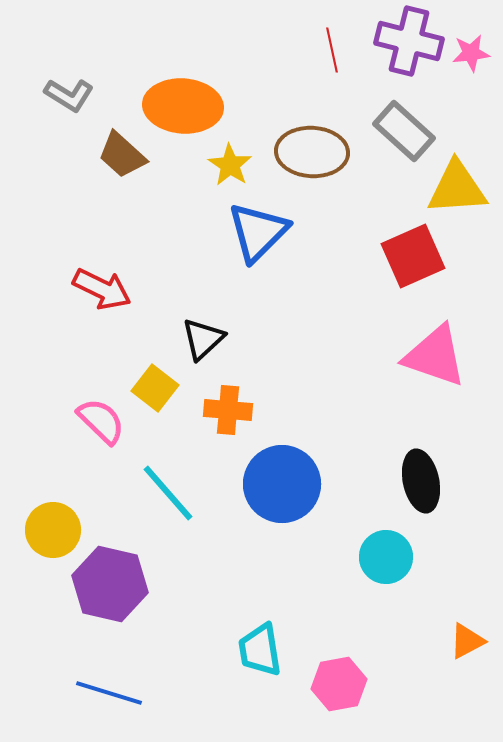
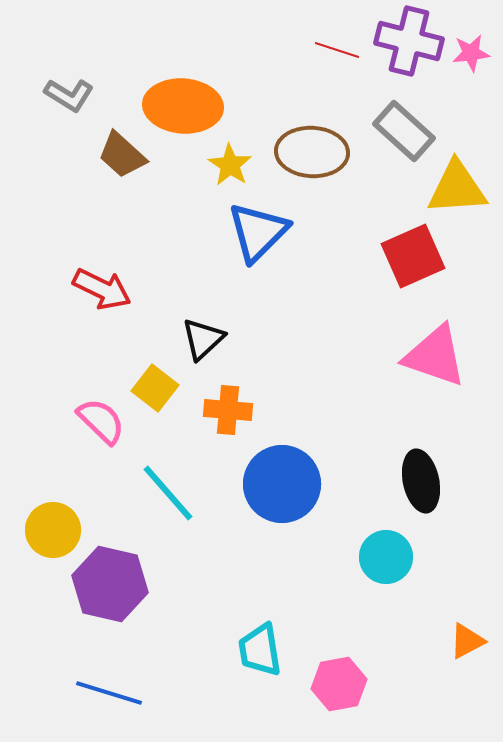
red line: moved 5 px right; rotated 60 degrees counterclockwise
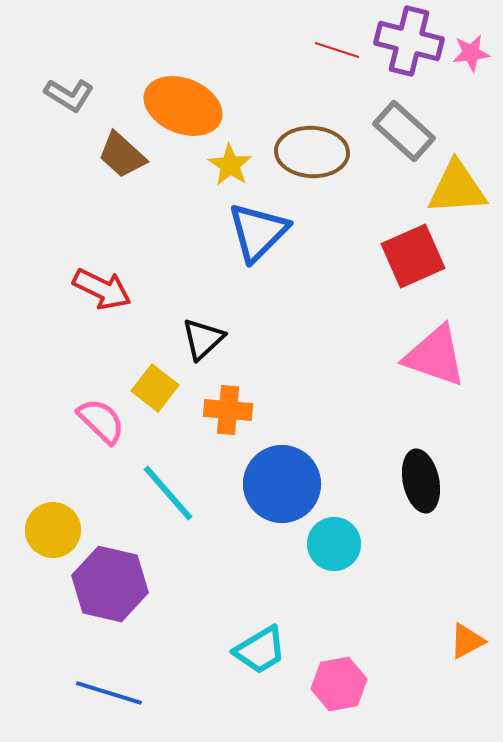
orange ellipse: rotated 18 degrees clockwise
cyan circle: moved 52 px left, 13 px up
cyan trapezoid: rotated 112 degrees counterclockwise
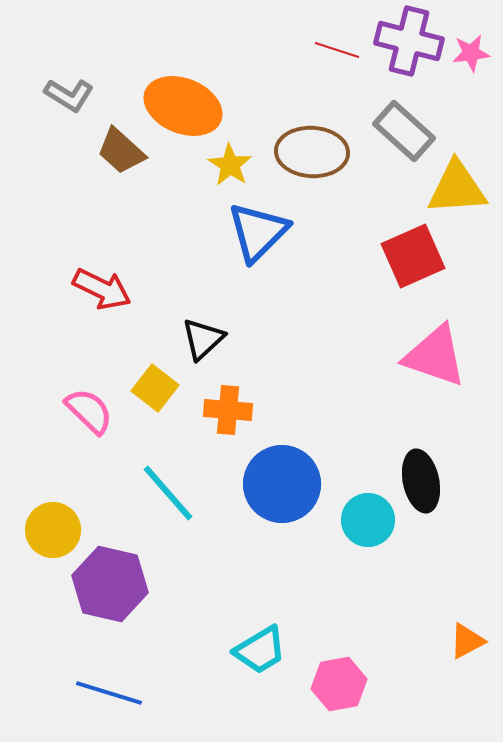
brown trapezoid: moved 1 px left, 4 px up
pink semicircle: moved 12 px left, 10 px up
cyan circle: moved 34 px right, 24 px up
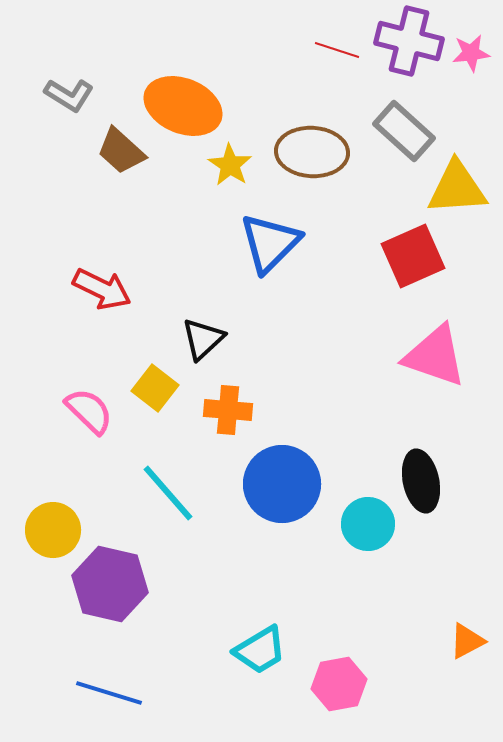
blue triangle: moved 12 px right, 11 px down
cyan circle: moved 4 px down
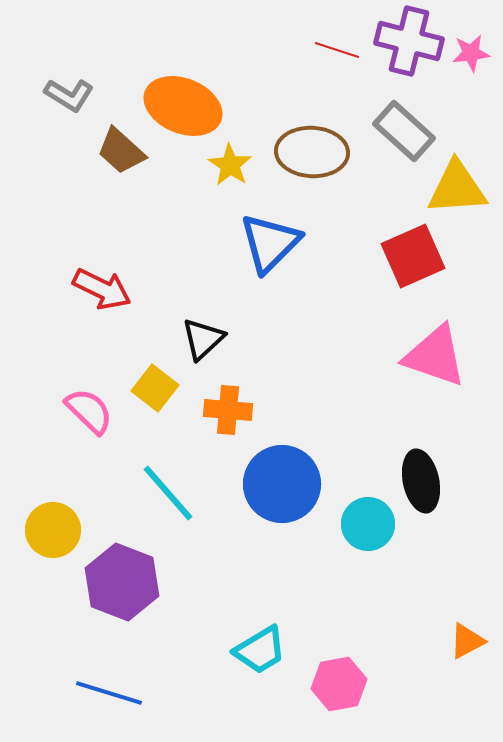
purple hexagon: moved 12 px right, 2 px up; rotated 8 degrees clockwise
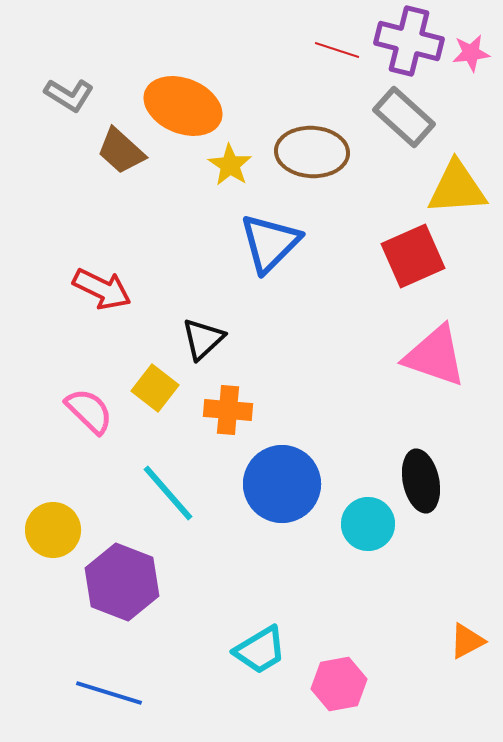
gray rectangle: moved 14 px up
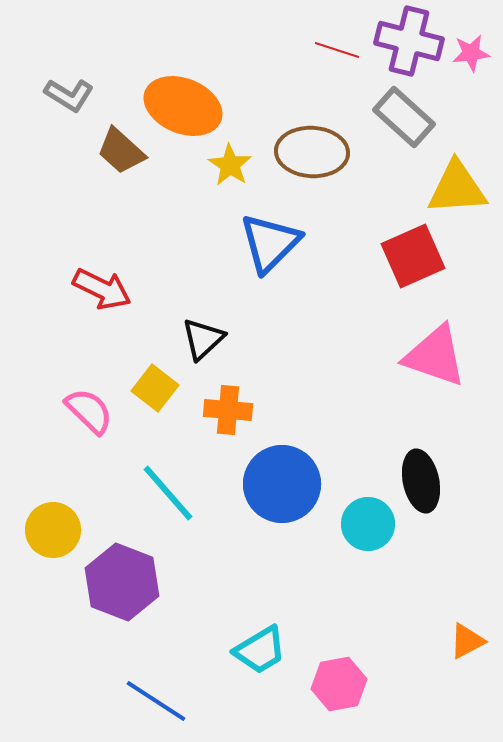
blue line: moved 47 px right, 8 px down; rotated 16 degrees clockwise
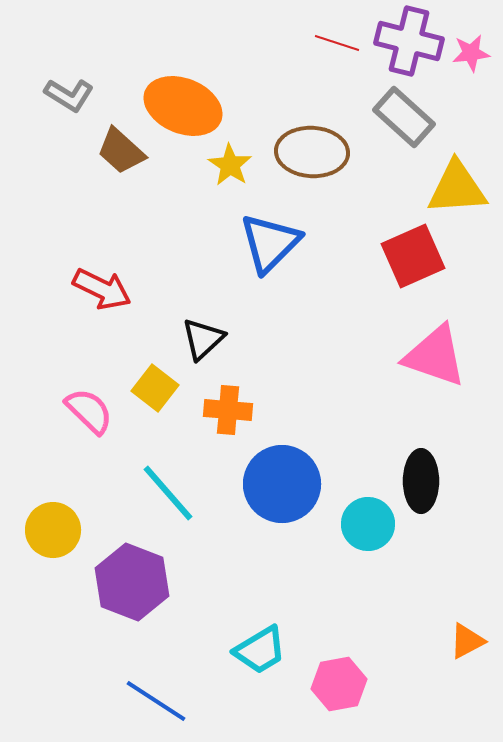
red line: moved 7 px up
black ellipse: rotated 12 degrees clockwise
purple hexagon: moved 10 px right
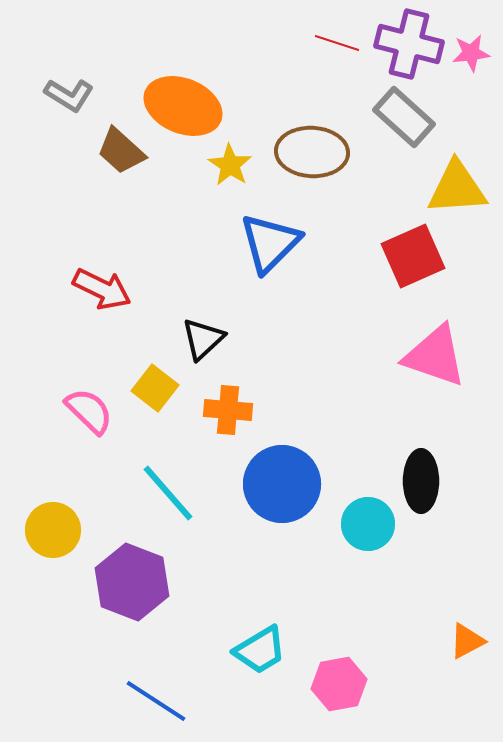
purple cross: moved 3 px down
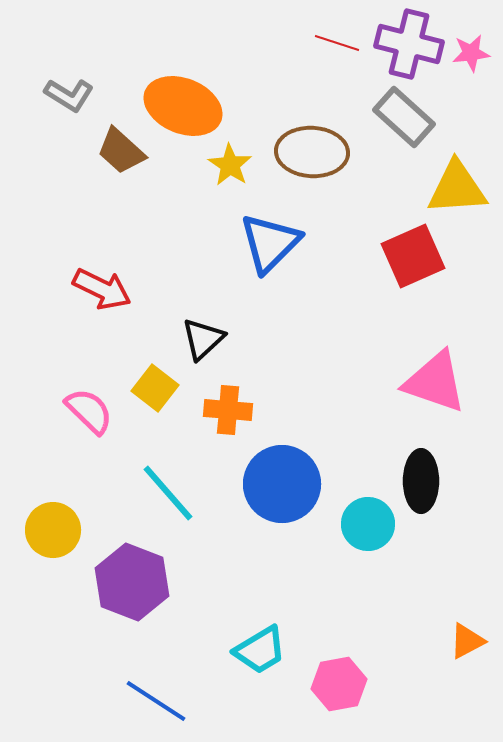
pink triangle: moved 26 px down
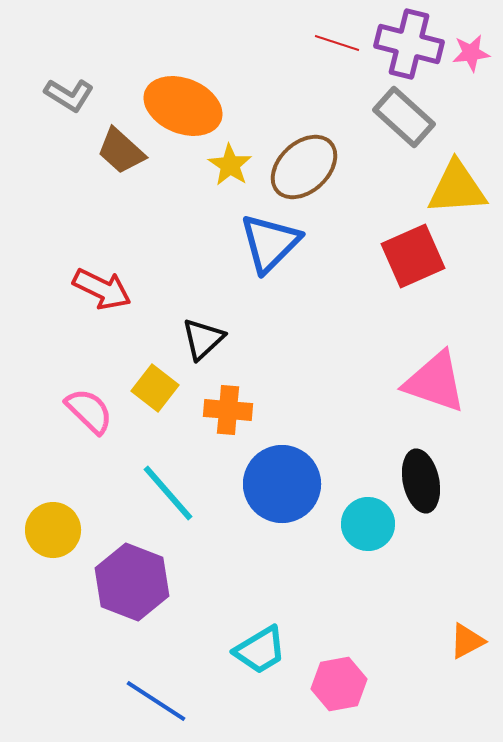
brown ellipse: moved 8 px left, 15 px down; rotated 46 degrees counterclockwise
black ellipse: rotated 12 degrees counterclockwise
